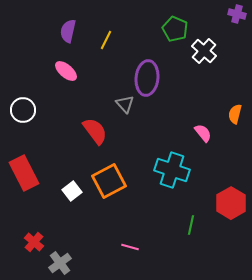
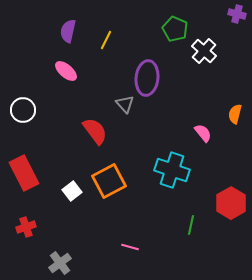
red cross: moved 8 px left, 15 px up; rotated 30 degrees clockwise
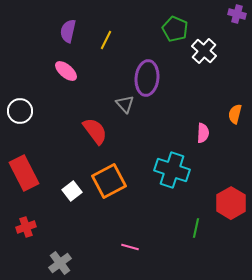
white circle: moved 3 px left, 1 px down
pink semicircle: rotated 42 degrees clockwise
green line: moved 5 px right, 3 px down
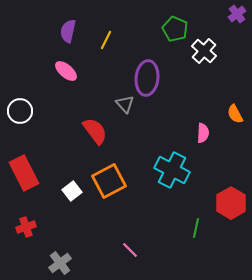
purple cross: rotated 36 degrees clockwise
orange semicircle: rotated 42 degrees counterclockwise
cyan cross: rotated 8 degrees clockwise
pink line: moved 3 px down; rotated 30 degrees clockwise
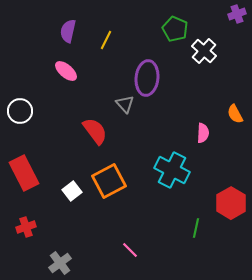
purple cross: rotated 18 degrees clockwise
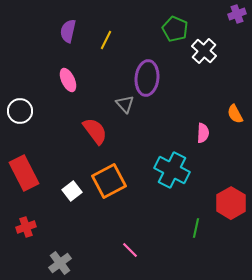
pink ellipse: moved 2 px right, 9 px down; rotated 25 degrees clockwise
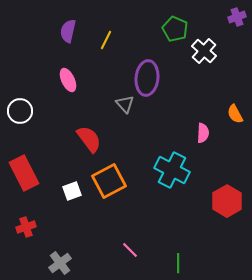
purple cross: moved 3 px down
red semicircle: moved 6 px left, 8 px down
white square: rotated 18 degrees clockwise
red hexagon: moved 4 px left, 2 px up
green line: moved 18 px left, 35 px down; rotated 12 degrees counterclockwise
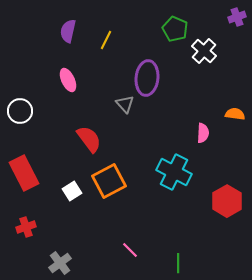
orange semicircle: rotated 126 degrees clockwise
cyan cross: moved 2 px right, 2 px down
white square: rotated 12 degrees counterclockwise
